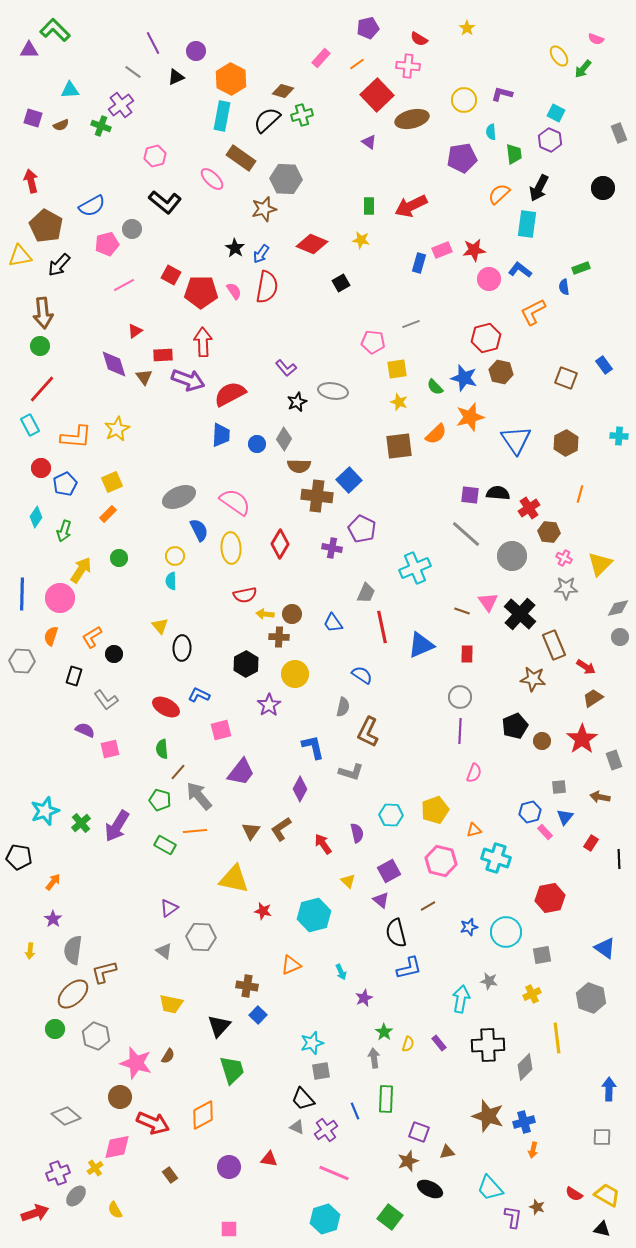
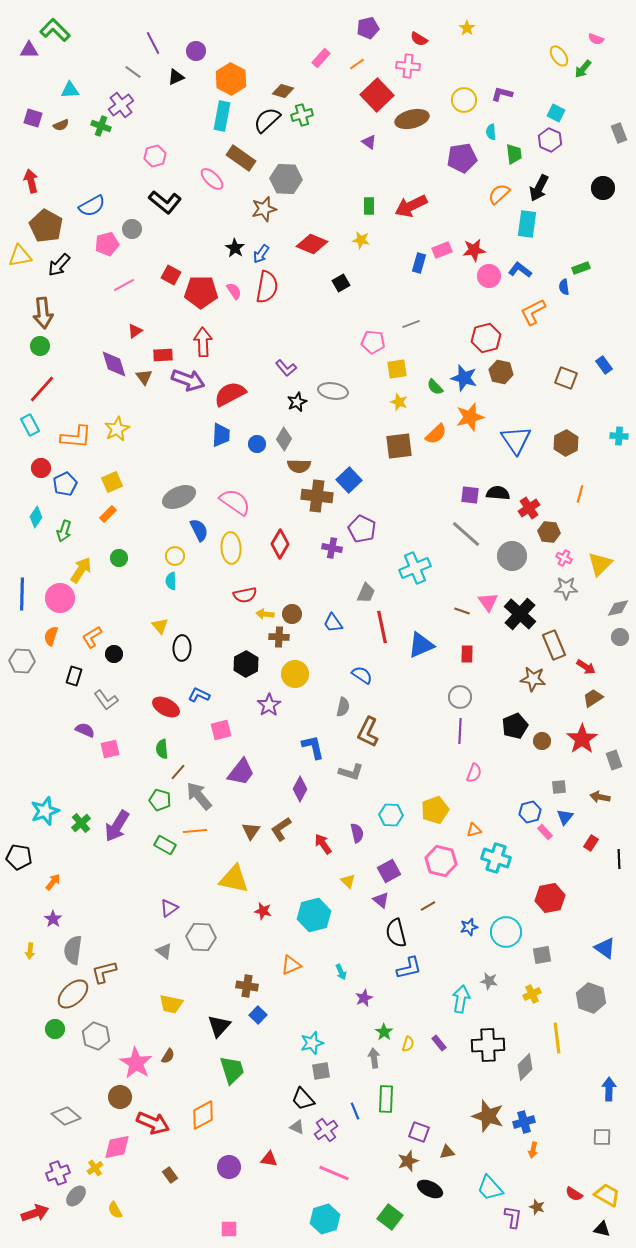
pink circle at (489, 279): moved 3 px up
pink star at (136, 1063): rotated 16 degrees clockwise
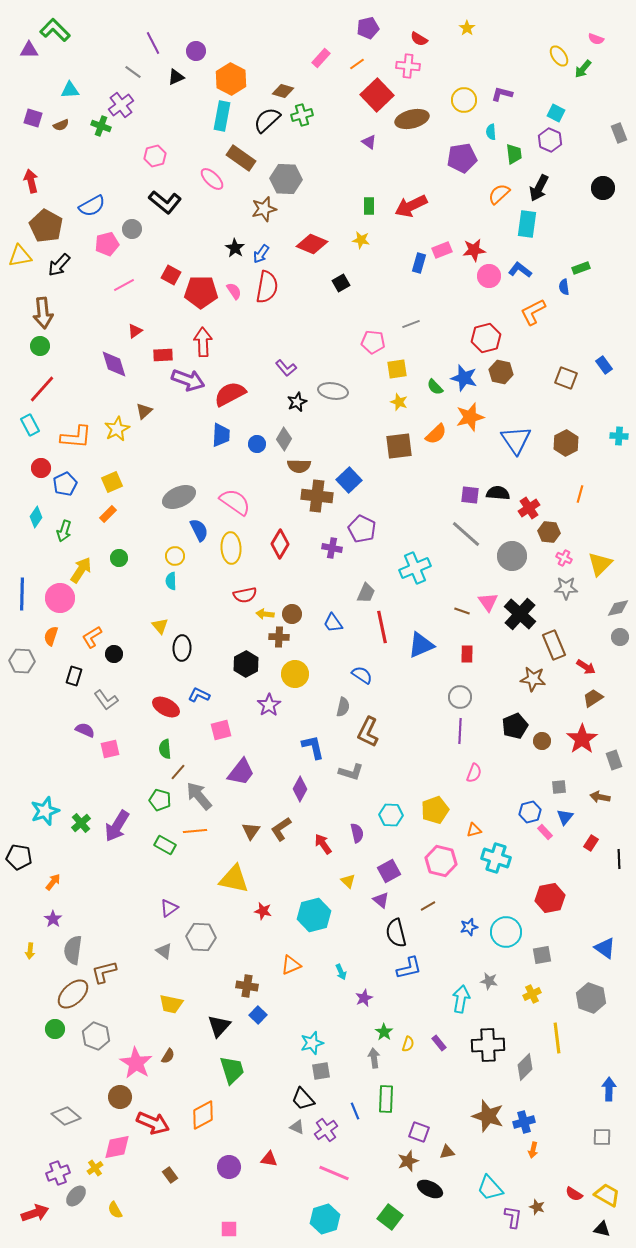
brown triangle at (144, 377): moved 34 px down; rotated 24 degrees clockwise
green semicircle at (162, 749): moved 3 px right
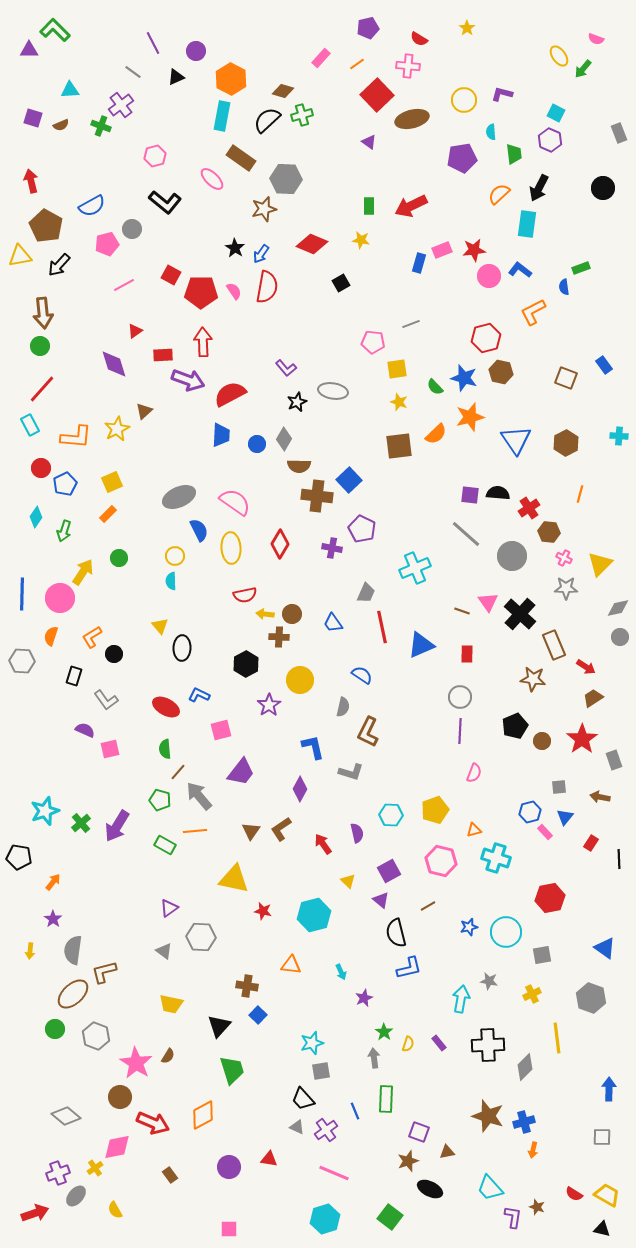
yellow arrow at (81, 570): moved 2 px right, 2 px down
yellow circle at (295, 674): moved 5 px right, 6 px down
orange triangle at (291, 965): rotated 30 degrees clockwise
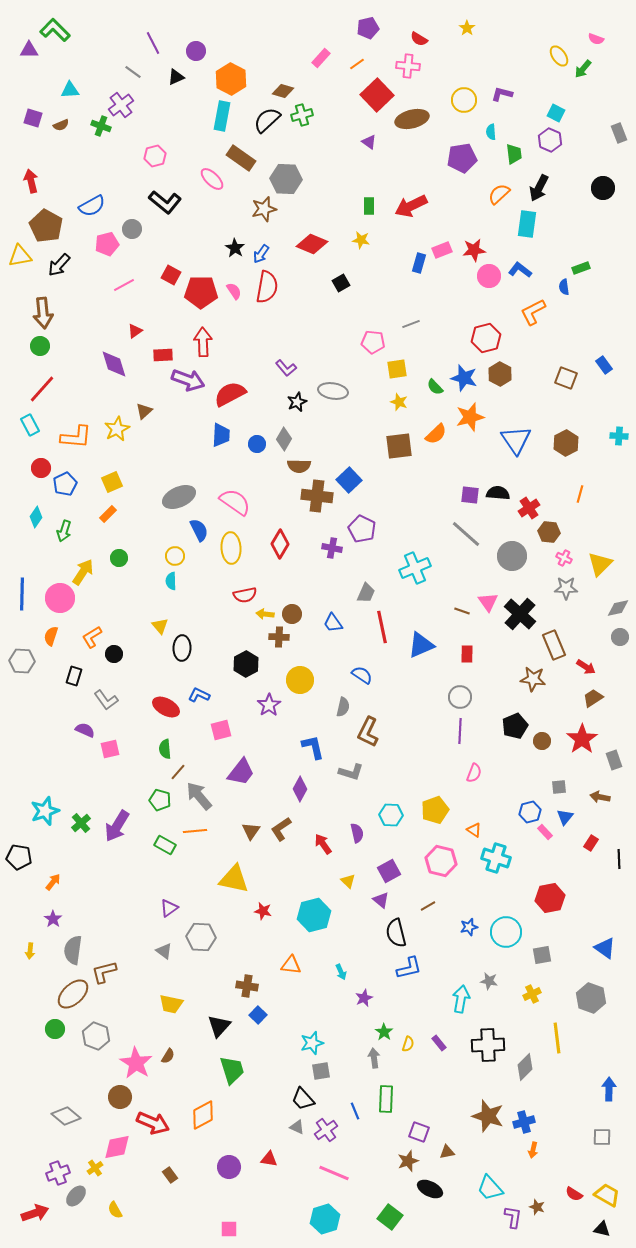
brown hexagon at (501, 372): moved 1 px left, 2 px down; rotated 15 degrees clockwise
orange triangle at (474, 830): rotated 49 degrees clockwise
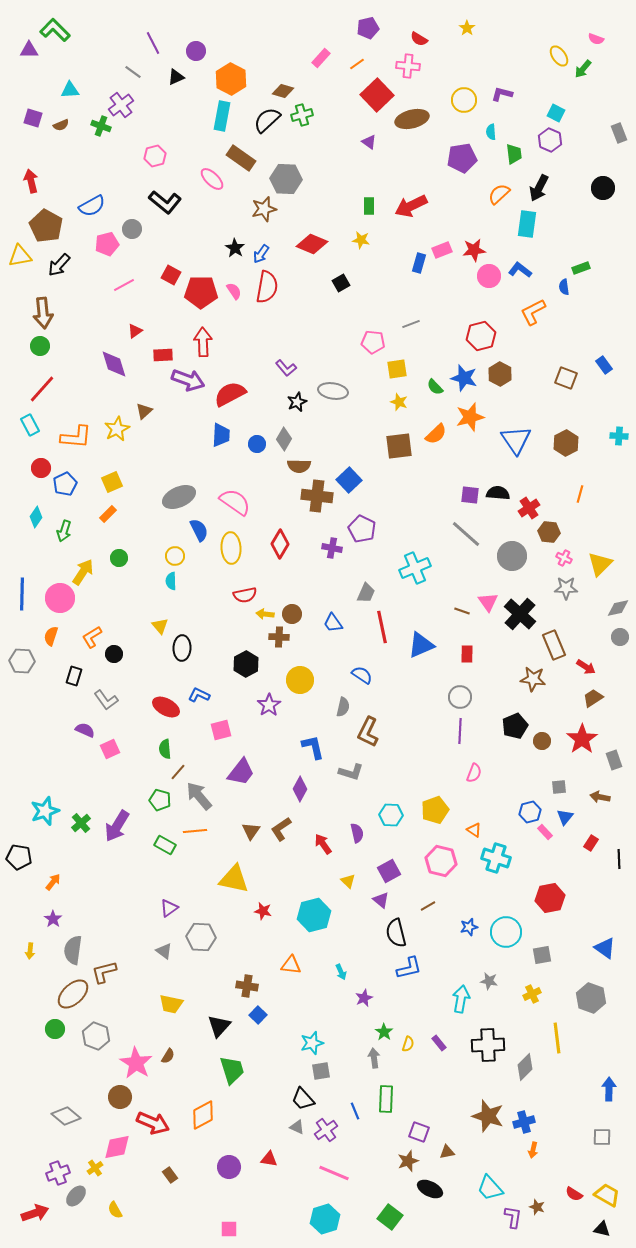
red hexagon at (486, 338): moved 5 px left, 2 px up
pink square at (110, 749): rotated 12 degrees counterclockwise
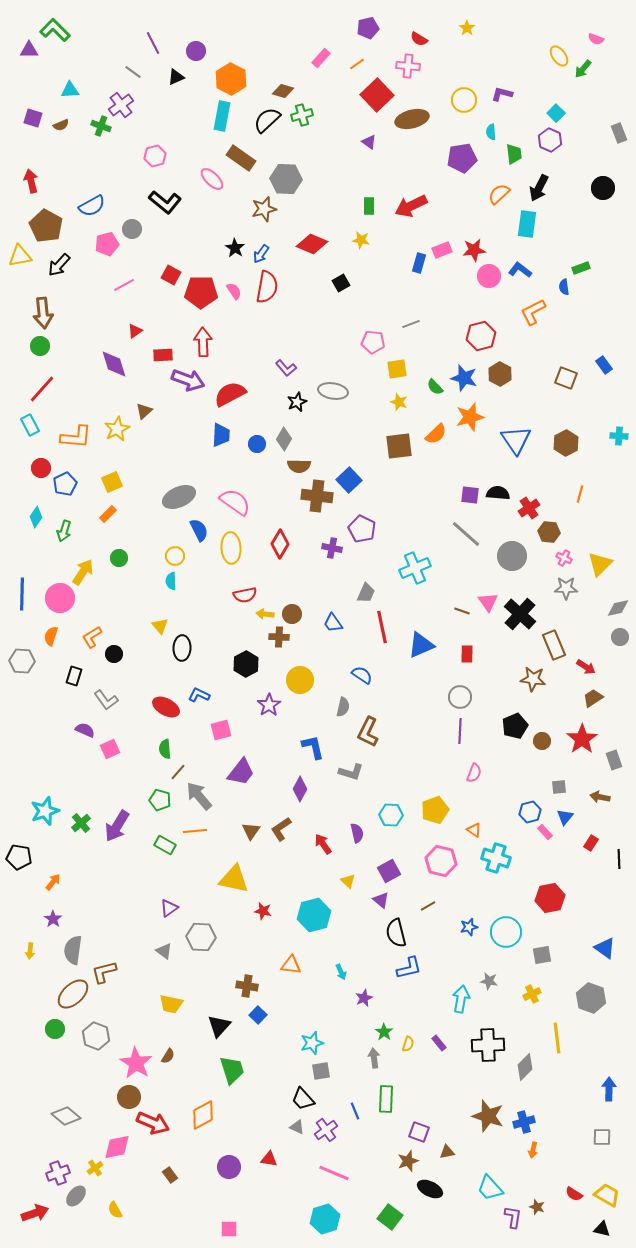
cyan square at (556, 113): rotated 18 degrees clockwise
brown circle at (120, 1097): moved 9 px right
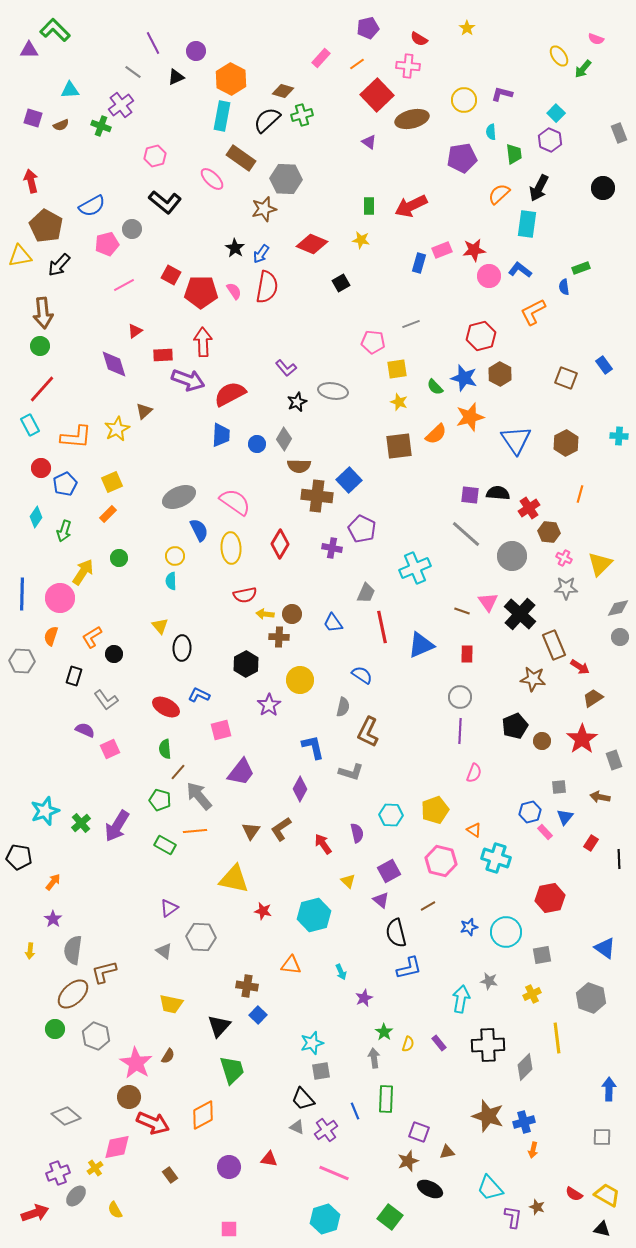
red arrow at (586, 667): moved 6 px left
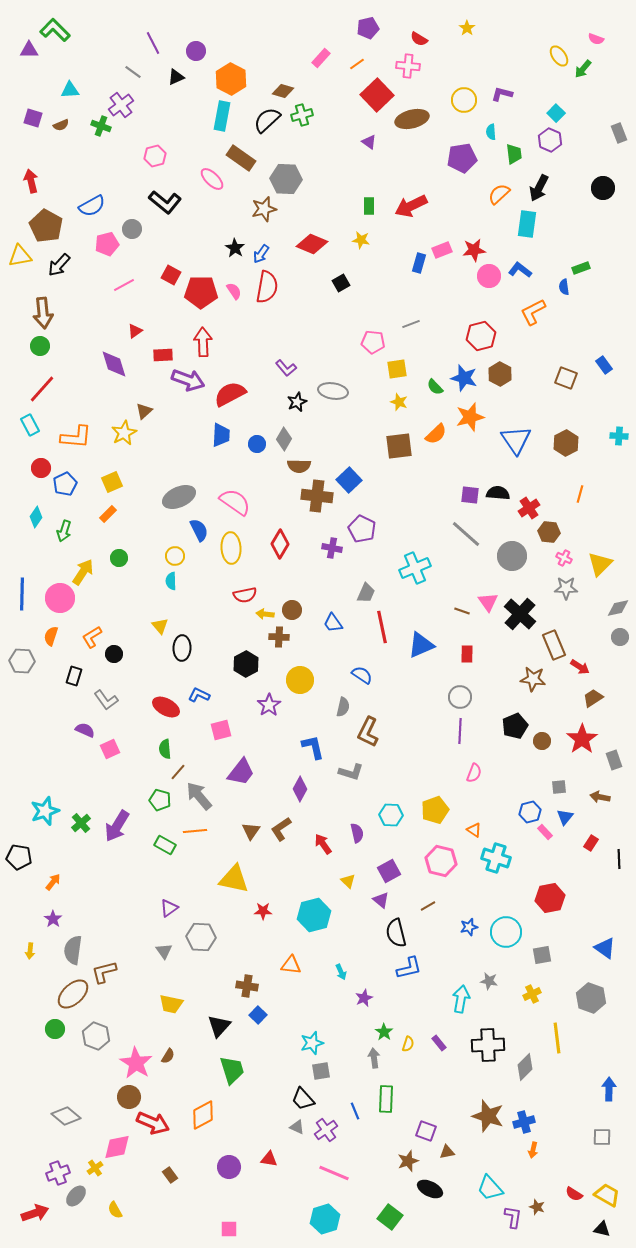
yellow star at (117, 429): moved 7 px right, 4 px down
brown circle at (292, 614): moved 4 px up
red star at (263, 911): rotated 12 degrees counterclockwise
gray triangle at (164, 951): rotated 18 degrees clockwise
purple square at (419, 1132): moved 7 px right, 1 px up
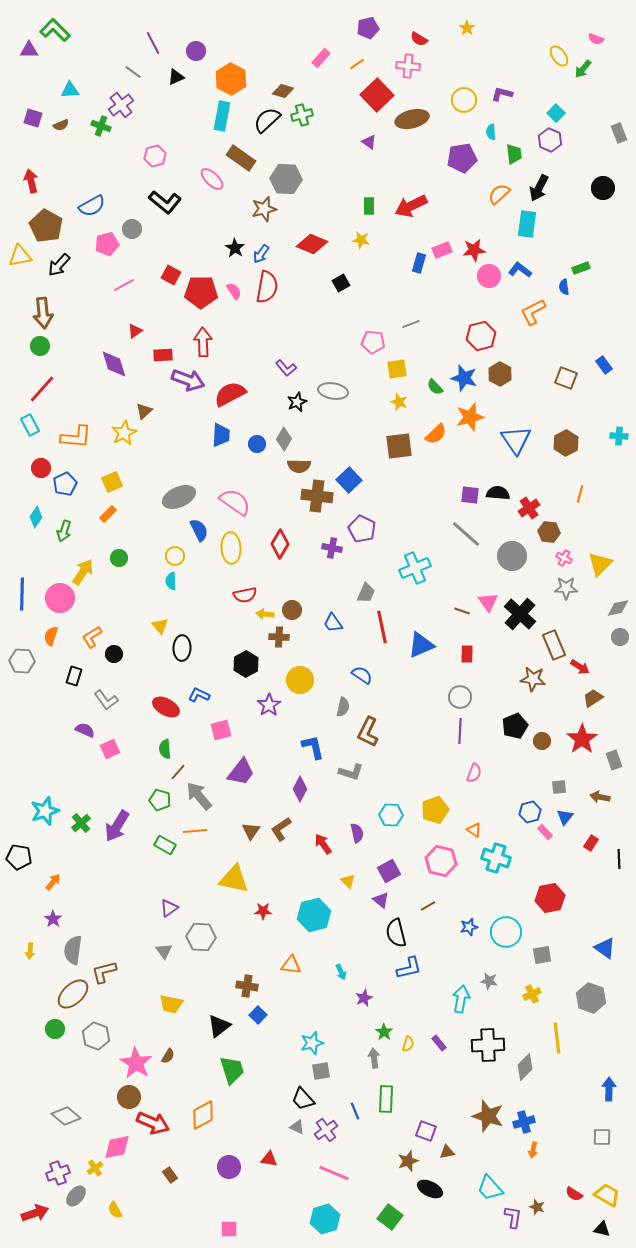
black triangle at (219, 1026): rotated 10 degrees clockwise
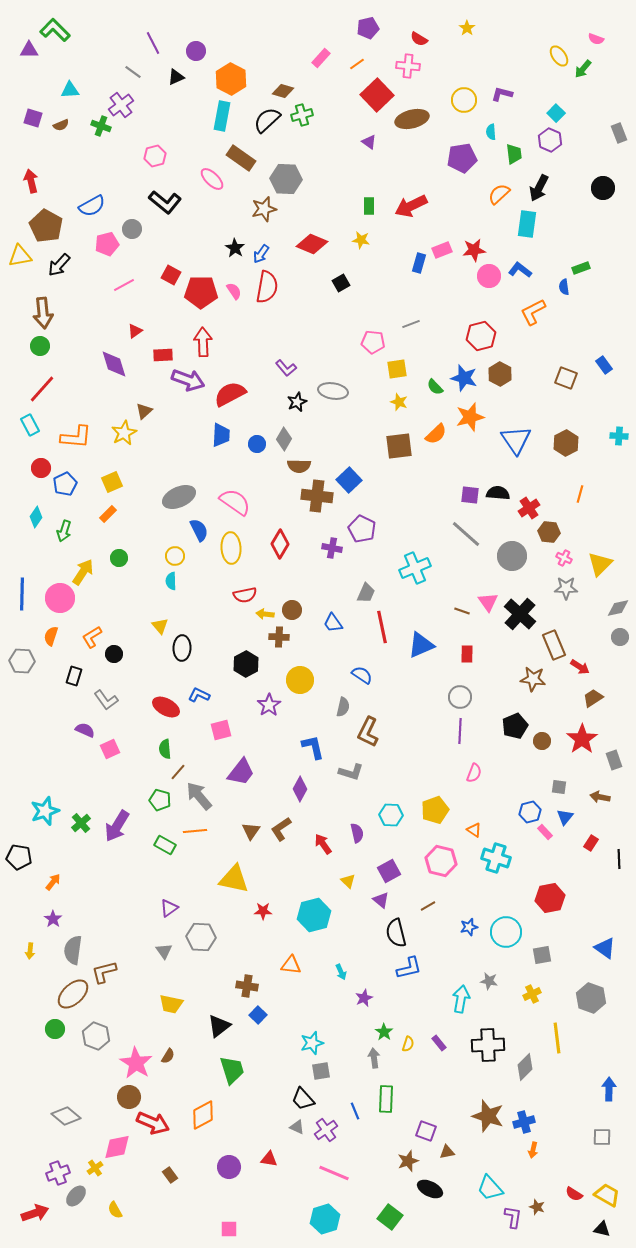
gray square at (559, 787): rotated 14 degrees clockwise
